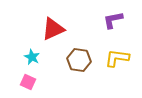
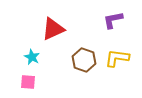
brown hexagon: moved 5 px right; rotated 10 degrees clockwise
pink square: rotated 21 degrees counterclockwise
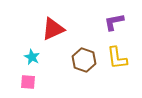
purple L-shape: moved 1 px right, 2 px down
yellow L-shape: rotated 105 degrees counterclockwise
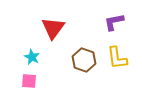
red triangle: moved 1 px up; rotated 30 degrees counterclockwise
pink square: moved 1 px right, 1 px up
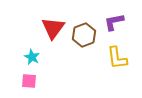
brown hexagon: moved 25 px up; rotated 20 degrees clockwise
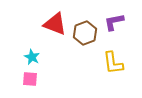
red triangle: moved 2 px right, 4 px up; rotated 45 degrees counterclockwise
brown hexagon: moved 1 px right, 2 px up
yellow L-shape: moved 4 px left, 5 px down
pink square: moved 1 px right, 2 px up
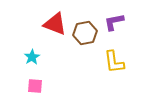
brown hexagon: rotated 10 degrees clockwise
cyan star: rotated 14 degrees clockwise
yellow L-shape: moved 1 px right, 1 px up
pink square: moved 5 px right, 7 px down
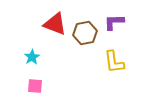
purple L-shape: rotated 10 degrees clockwise
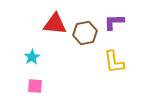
red triangle: rotated 15 degrees counterclockwise
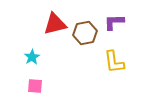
red triangle: rotated 20 degrees counterclockwise
